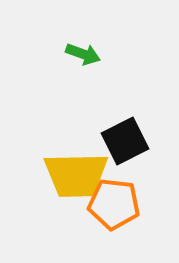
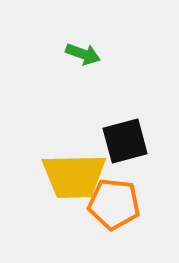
black square: rotated 12 degrees clockwise
yellow trapezoid: moved 2 px left, 1 px down
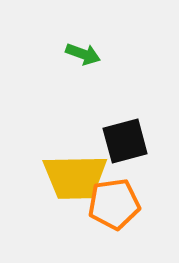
yellow trapezoid: moved 1 px right, 1 px down
orange pentagon: rotated 15 degrees counterclockwise
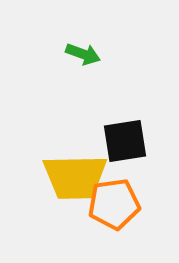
black square: rotated 6 degrees clockwise
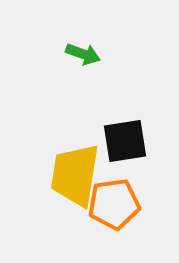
yellow trapezoid: moved 2 px up; rotated 100 degrees clockwise
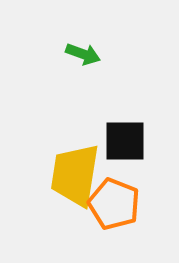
black square: rotated 9 degrees clockwise
orange pentagon: rotated 30 degrees clockwise
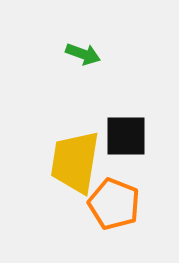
black square: moved 1 px right, 5 px up
yellow trapezoid: moved 13 px up
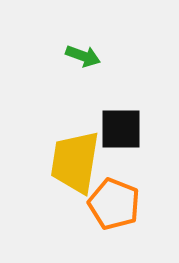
green arrow: moved 2 px down
black square: moved 5 px left, 7 px up
